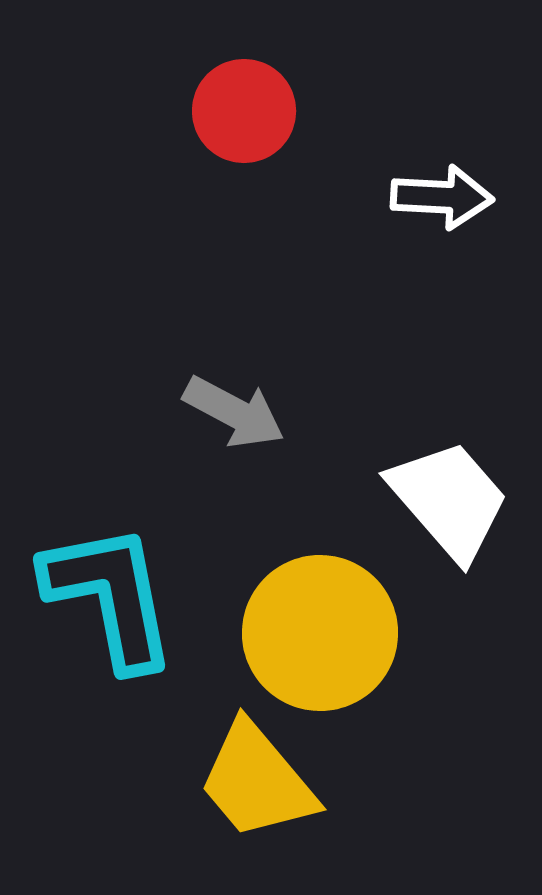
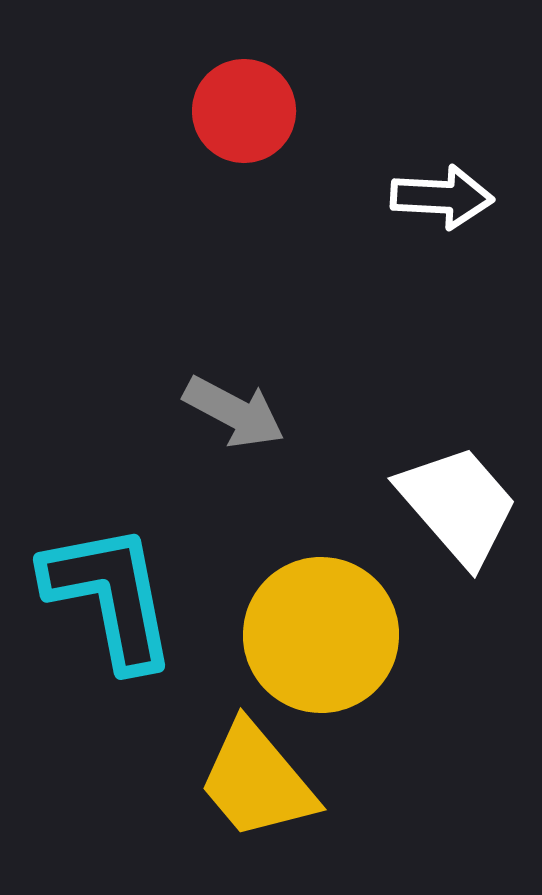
white trapezoid: moved 9 px right, 5 px down
yellow circle: moved 1 px right, 2 px down
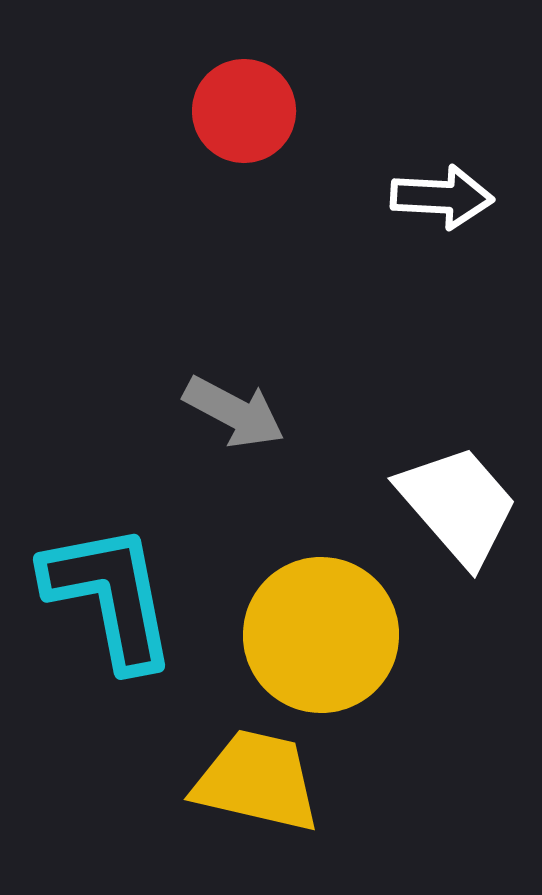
yellow trapezoid: rotated 143 degrees clockwise
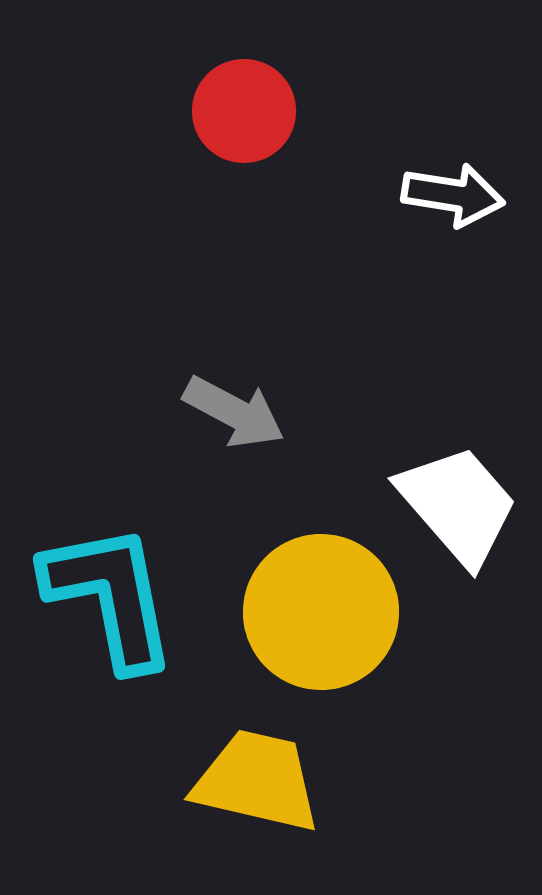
white arrow: moved 11 px right, 2 px up; rotated 6 degrees clockwise
yellow circle: moved 23 px up
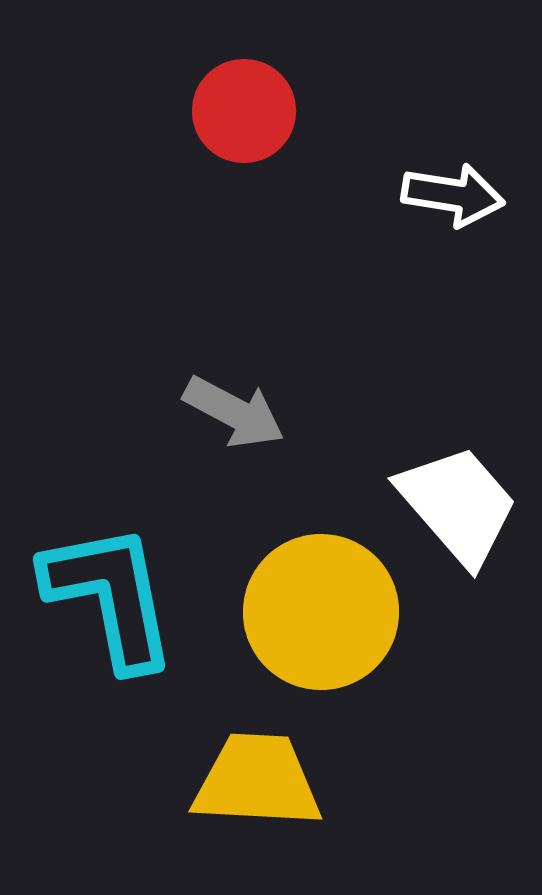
yellow trapezoid: rotated 10 degrees counterclockwise
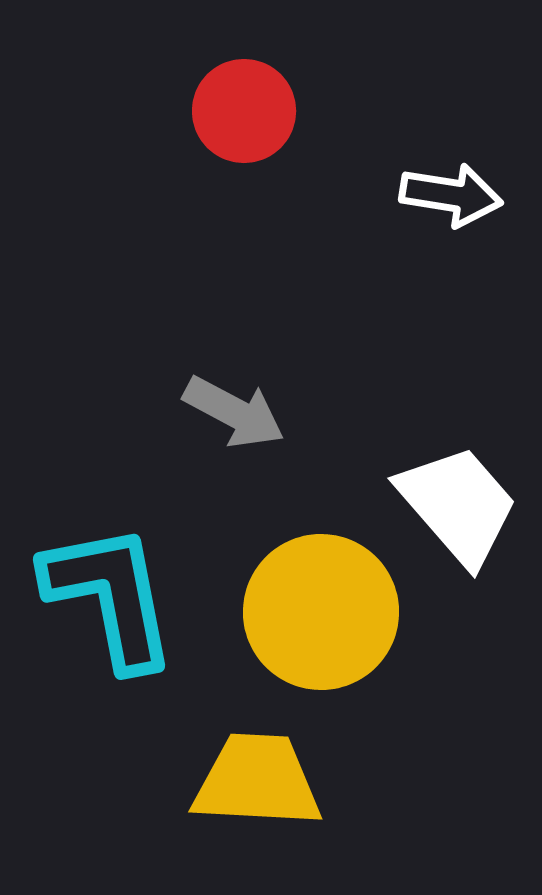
white arrow: moved 2 px left
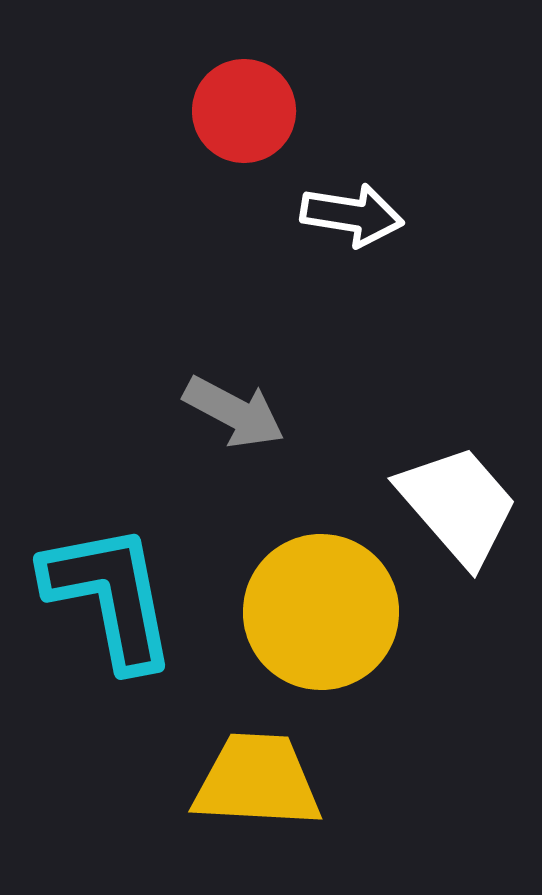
white arrow: moved 99 px left, 20 px down
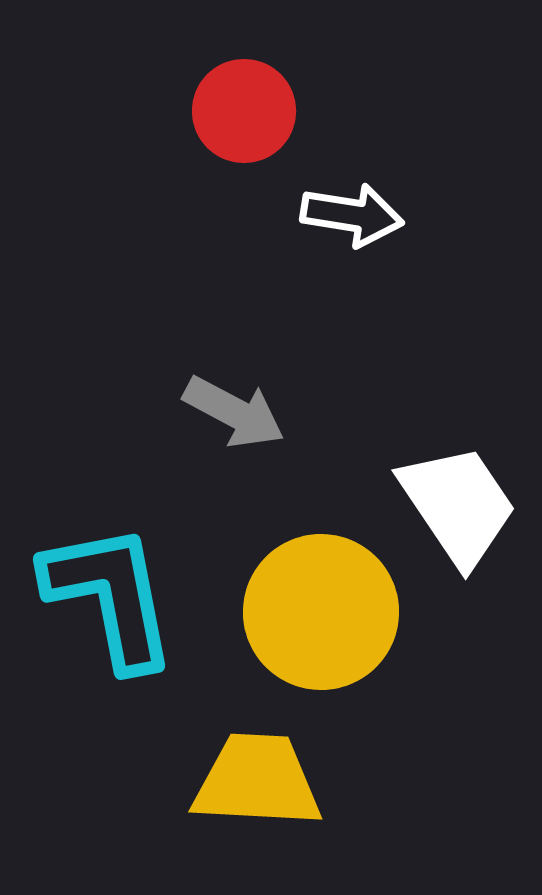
white trapezoid: rotated 7 degrees clockwise
